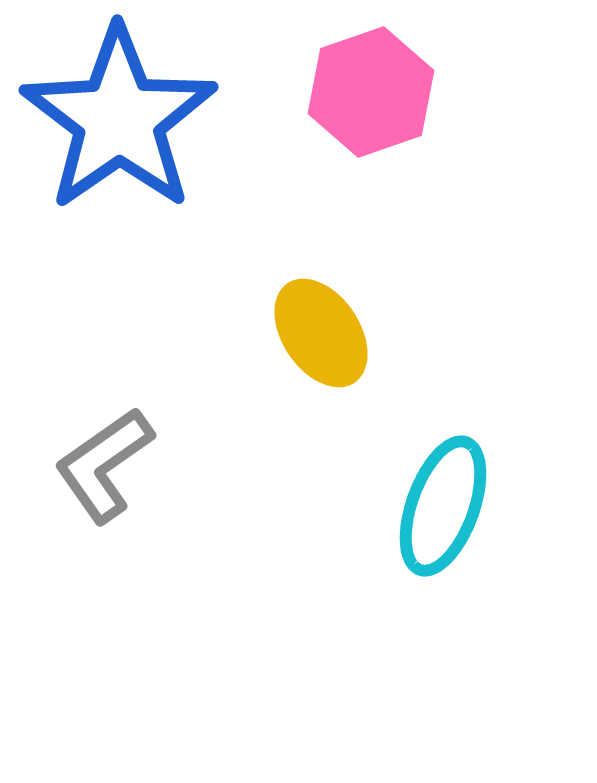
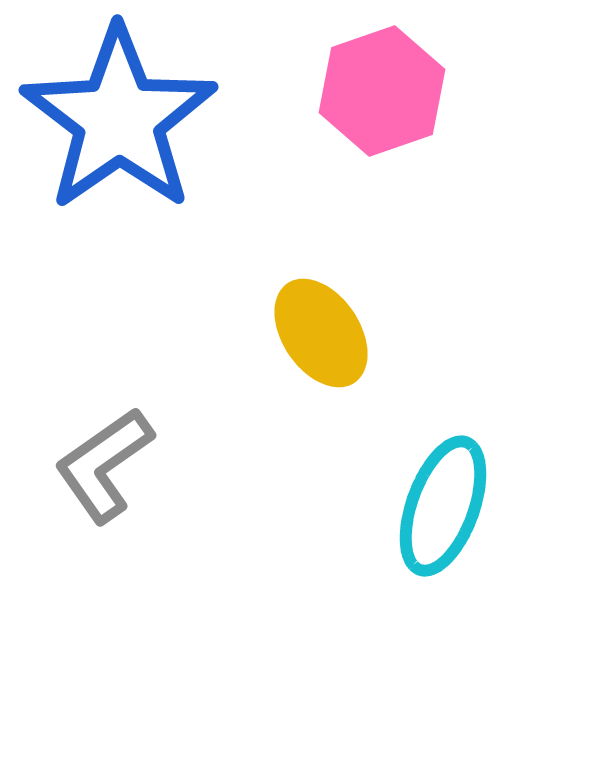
pink hexagon: moved 11 px right, 1 px up
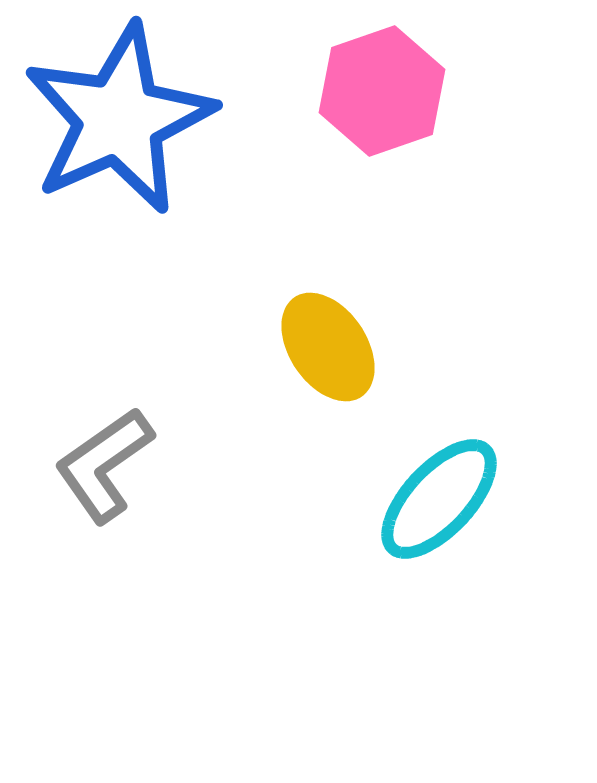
blue star: rotated 11 degrees clockwise
yellow ellipse: moved 7 px right, 14 px down
cyan ellipse: moved 4 px left, 7 px up; rotated 23 degrees clockwise
